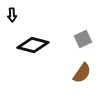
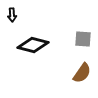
gray square: rotated 30 degrees clockwise
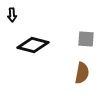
gray square: moved 3 px right
brown semicircle: rotated 25 degrees counterclockwise
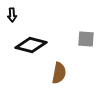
black diamond: moved 2 px left
brown semicircle: moved 23 px left
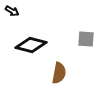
black arrow: moved 4 px up; rotated 56 degrees counterclockwise
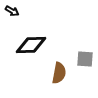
gray square: moved 1 px left, 20 px down
black diamond: rotated 16 degrees counterclockwise
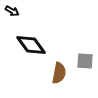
black diamond: rotated 56 degrees clockwise
gray square: moved 2 px down
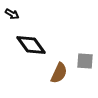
black arrow: moved 3 px down
brown semicircle: rotated 15 degrees clockwise
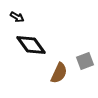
black arrow: moved 5 px right, 3 px down
gray square: rotated 24 degrees counterclockwise
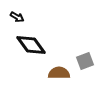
brown semicircle: rotated 115 degrees counterclockwise
